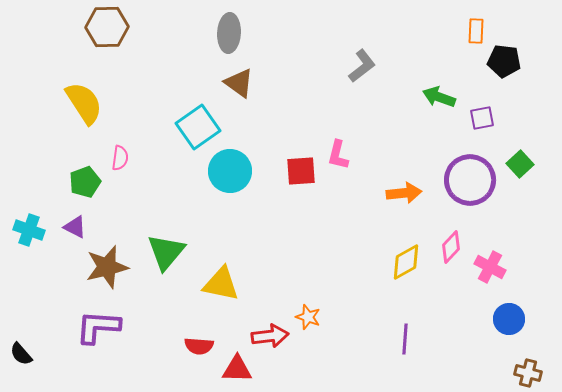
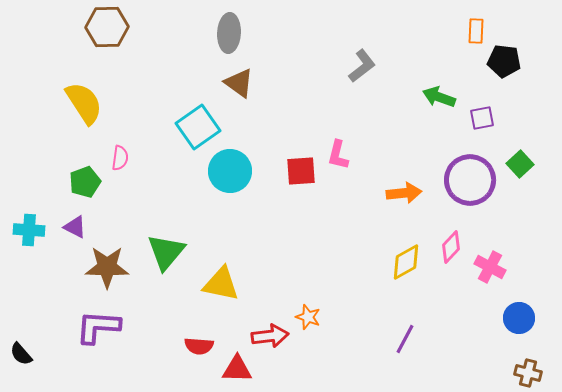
cyan cross: rotated 16 degrees counterclockwise
brown star: rotated 15 degrees clockwise
blue circle: moved 10 px right, 1 px up
purple line: rotated 24 degrees clockwise
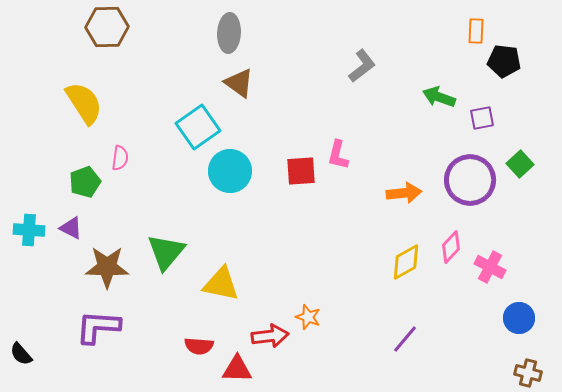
purple triangle: moved 4 px left, 1 px down
purple line: rotated 12 degrees clockwise
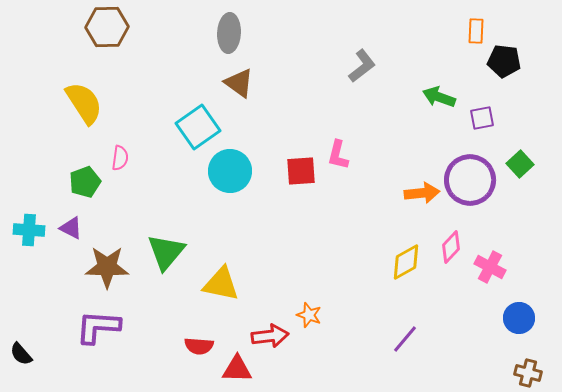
orange arrow: moved 18 px right
orange star: moved 1 px right, 2 px up
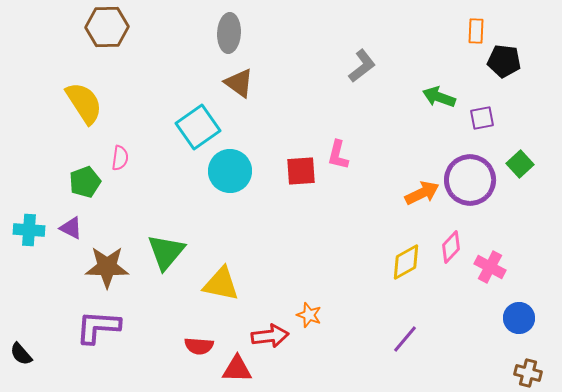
orange arrow: rotated 20 degrees counterclockwise
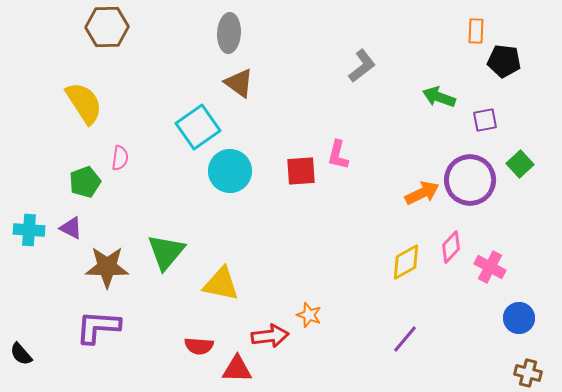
purple square: moved 3 px right, 2 px down
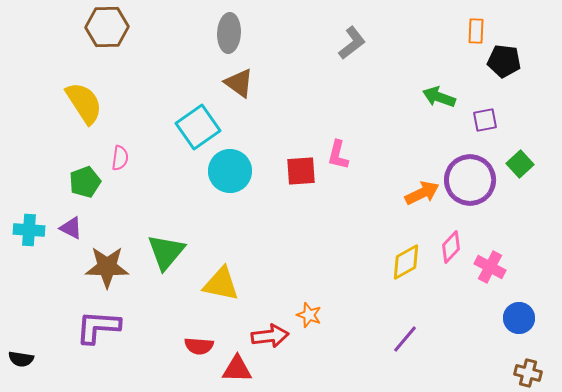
gray L-shape: moved 10 px left, 23 px up
black semicircle: moved 5 px down; rotated 40 degrees counterclockwise
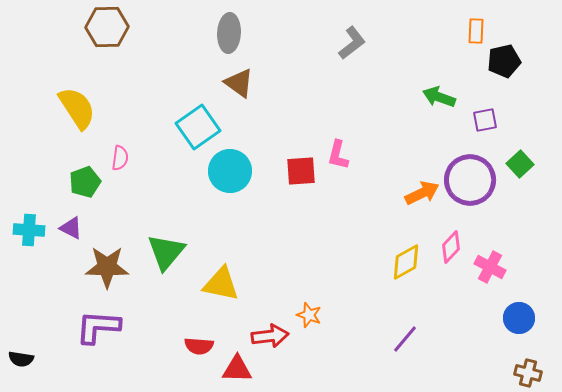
black pentagon: rotated 20 degrees counterclockwise
yellow semicircle: moved 7 px left, 5 px down
